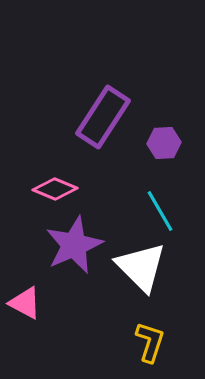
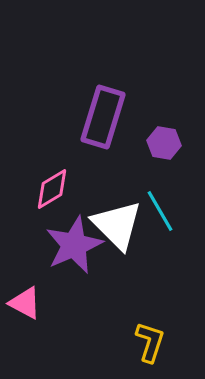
purple rectangle: rotated 16 degrees counterclockwise
purple hexagon: rotated 12 degrees clockwise
pink diamond: moved 3 px left; rotated 54 degrees counterclockwise
white triangle: moved 24 px left, 42 px up
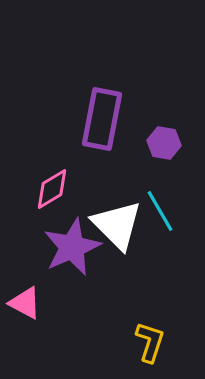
purple rectangle: moved 1 px left, 2 px down; rotated 6 degrees counterclockwise
purple star: moved 2 px left, 2 px down
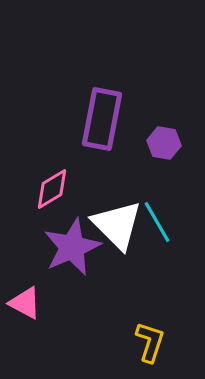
cyan line: moved 3 px left, 11 px down
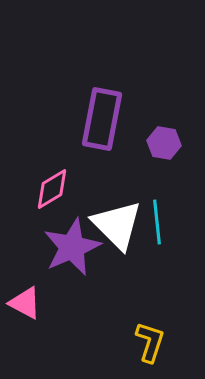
cyan line: rotated 24 degrees clockwise
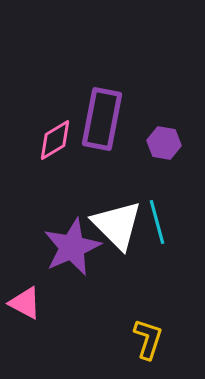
pink diamond: moved 3 px right, 49 px up
cyan line: rotated 9 degrees counterclockwise
yellow L-shape: moved 2 px left, 3 px up
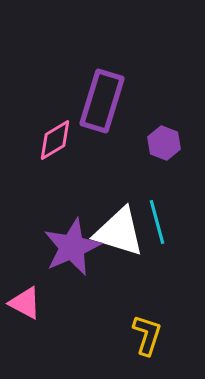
purple rectangle: moved 18 px up; rotated 6 degrees clockwise
purple hexagon: rotated 12 degrees clockwise
white triangle: moved 2 px right, 7 px down; rotated 28 degrees counterclockwise
yellow L-shape: moved 1 px left, 4 px up
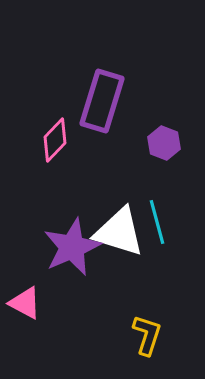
pink diamond: rotated 15 degrees counterclockwise
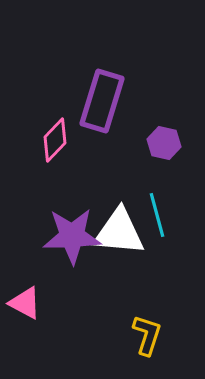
purple hexagon: rotated 8 degrees counterclockwise
cyan line: moved 7 px up
white triangle: rotated 12 degrees counterclockwise
purple star: moved 11 px up; rotated 22 degrees clockwise
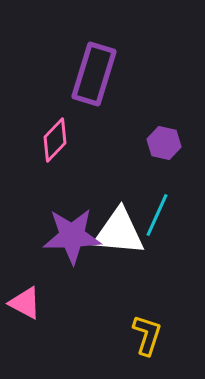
purple rectangle: moved 8 px left, 27 px up
cyan line: rotated 39 degrees clockwise
